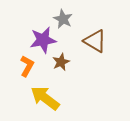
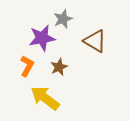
gray star: rotated 24 degrees clockwise
purple star: moved 1 px left, 2 px up
brown star: moved 2 px left, 5 px down
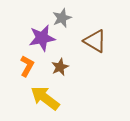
gray star: moved 1 px left, 1 px up
brown star: moved 1 px right
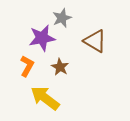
brown star: rotated 18 degrees counterclockwise
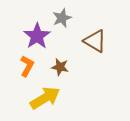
purple star: moved 5 px left, 2 px up; rotated 24 degrees counterclockwise
brown star: rotated 18 degrees counterclockwise
yellow arrow: rotated 112 degrees clockwise
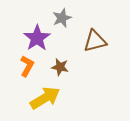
purple star: moved 2 px down
brown triangle: rotated 45 degrees counterclockwise
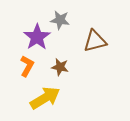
gray star: moved 2 px left, 2 px down; rotated 30 degrees clockwise
purple star: moved 1 px up
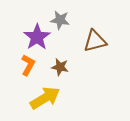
orange L-shape: moved 1 px right, 1 px up
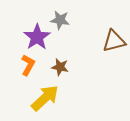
brown triangle: moved 19 px right
yellow arrow: rotated 12 degrees counterclockwise
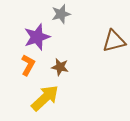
gray star: moved 1 px right, 6 px up; rotated 24 degrees counterclockwise
purple star: rotated 16 degrees clockwise
